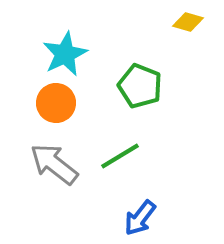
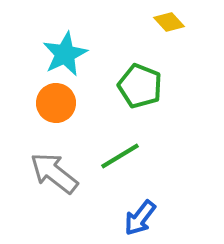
yellow diamond: moved 19 px left; rotated 32 degrees clockwise
gray arrow: moved 9 px down
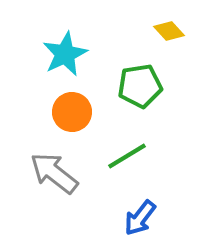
yellow diamond: moved 9 px down
green pentagon: rotated 30 degrees counterclockwise
orange circle: moved 16 px right, 9 px down
green line: moved 7 px right
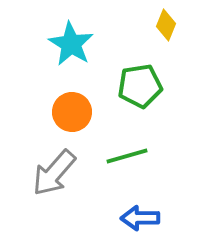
yellow diamond: moved 3 px left, 6 px up; rotated 64 degrees clockwise
cyan star: moved 6 px right, 10 px up; rotated 15 degrees counterclockwise
green line: rotated 15 degrees clockwise
gray arrow: rotated 87 degrees counterclockwise
blue arrow: rotated 51 degrees clockwise
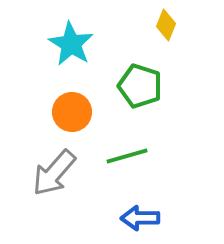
green pentagon: rotated 27 degrees clockwise
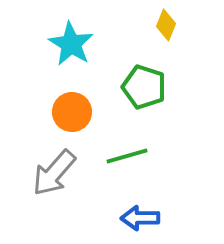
green pentagon: moved 4 px right, 1 px down
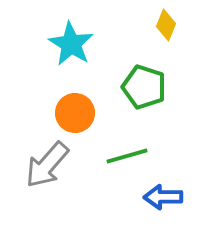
orange circle: moved 3 px right, 1 px down
gray arrow: moved 7 px left, 8 px up
blue arrow: moved 23 px right, 21 px up
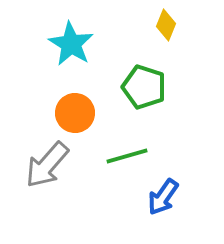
blue arrow: rotated 54 degrees counterclockwise
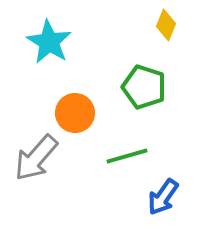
cyan star: moved 22 px left, 2 px up
gray arrow: moved 11 px left, 7 px up
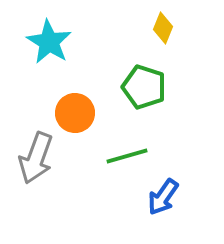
yellow diamond: moved 3 px left, 3 px down
gray arrow: rotated 21 degrees counterclockwise
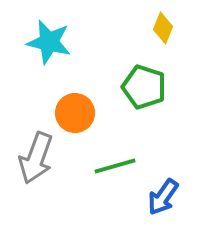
cyan star: rotated 18 degrees counterclockwise
green line: moved 12 px left, 10 px down
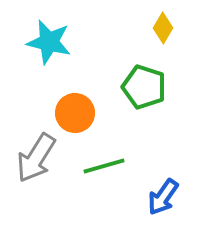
yellow diamond: rotated 8 degrees clockwise
gray arrow: rotated 12 degrees clockwise
green line: moved 11 px left
